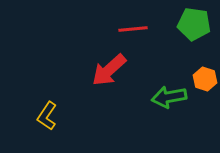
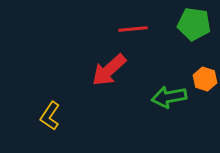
yellow L-shape: moved 3 px right
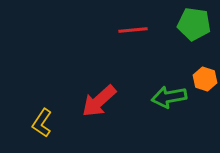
red line: moved 1 px down
red arrow: moved 10 px left, 31 px down
yellow L-shape: moved 8 px left, 7 px down
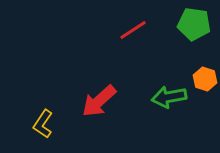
red line: rotated 28 degrees counterclockwise
yellow L-shape: moved 1 px right, 1 px down
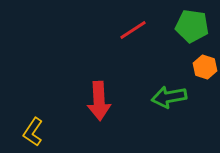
green pentagon: moved 2 px left, 2 px down
orange hexagon: moved 12 px up
red arrow: rotated 51 degrees counterclockwise
yellow L-shape: moved 10 px left, 8 px down
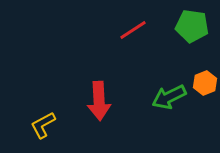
orange hexagon: moved 16 px down; rotated 20 degrees clockwise
green arrow: rotated 16 degrees counterclockwise
yellow L-shape: moved 10 px right, 7 px up; rotated 28 degrees clockwise
